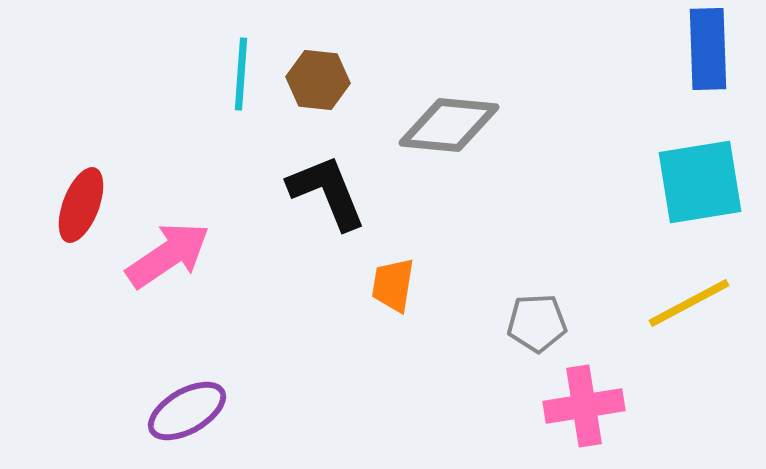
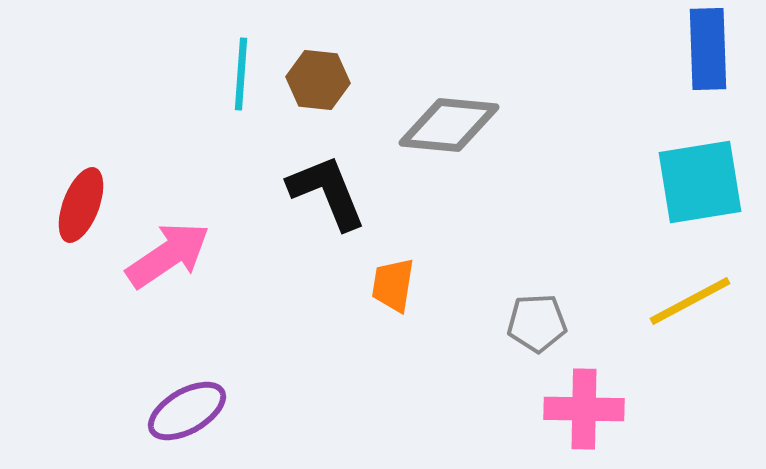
yellow line: moved 1 px right, 2 px up
pink cross: moved 3 px down; rotated 10 degrees clockwise
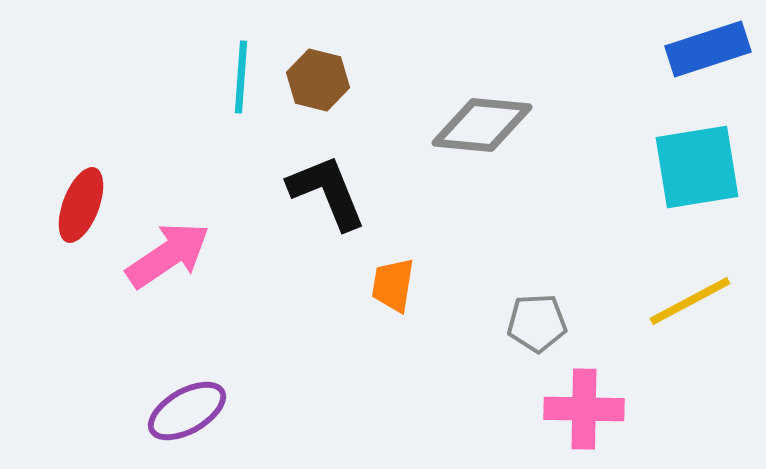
blue rectangle: rotated 74 degrees clockwise
cyan line: moved 3 px down
brown hexagon: rotated 8 degrees clockwise
gray diamond: moved 33 px right
cyan square: moved 3 px left, 15 px up
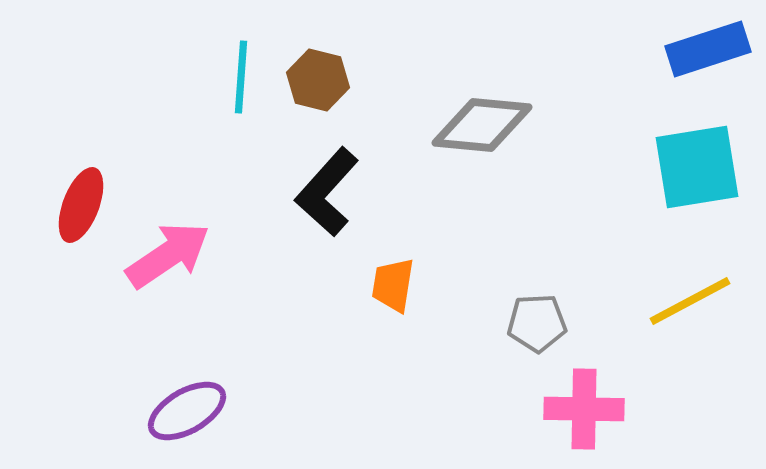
black L-shape: rotated 116 degrees counterclockwise
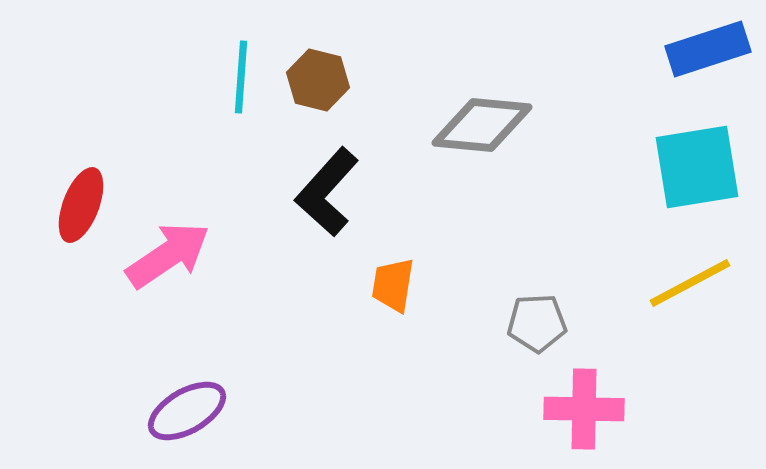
yellow line: moved 18 px up
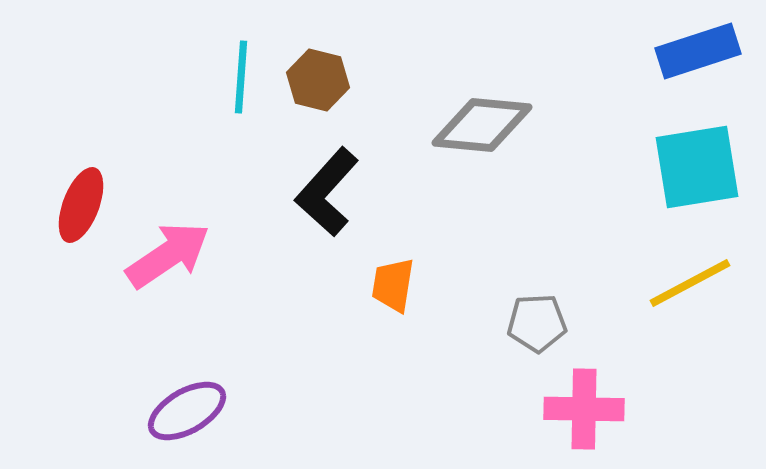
blue rectangle: moved 10 px left, 2 px down
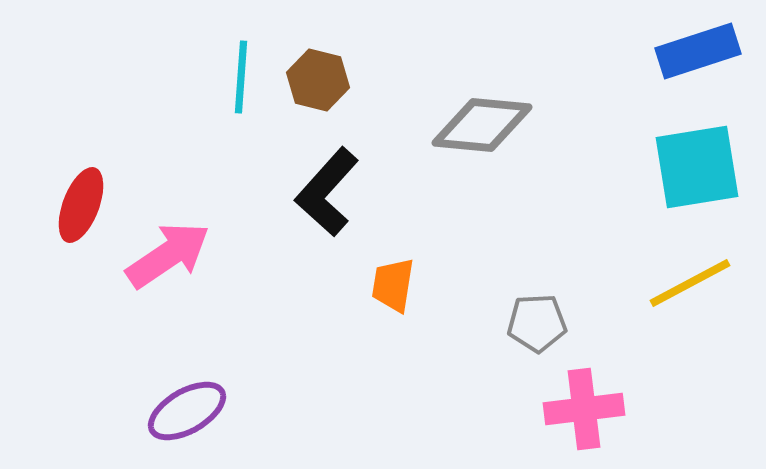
pink cross: rotated 8 degrees counterclockwise
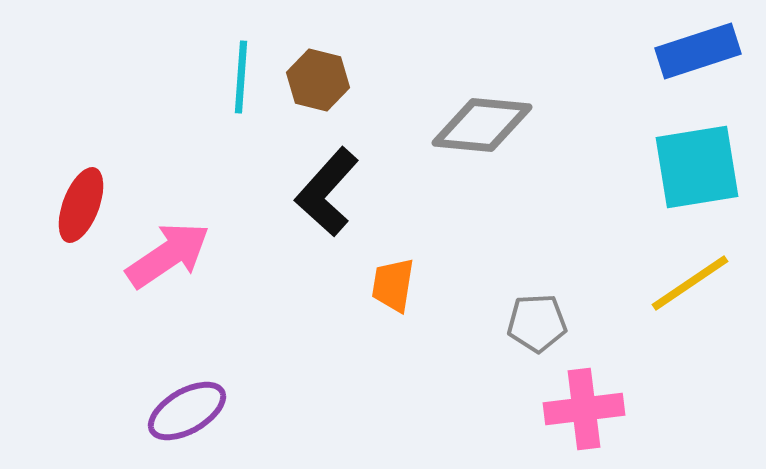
yellow line: rotated 6 degrees counterclockwise
